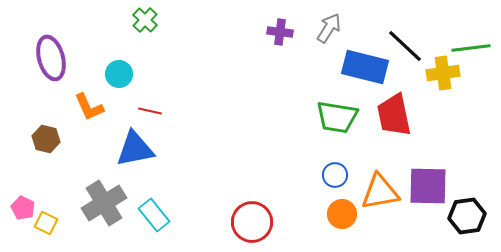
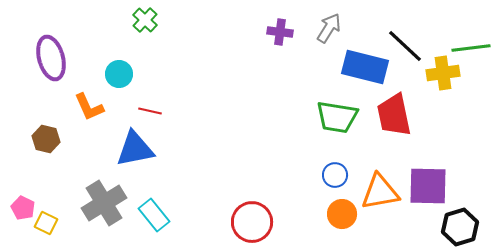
black hexagon: moved 7 px left, 11 px down; rotated 9 degrees counterclockwise
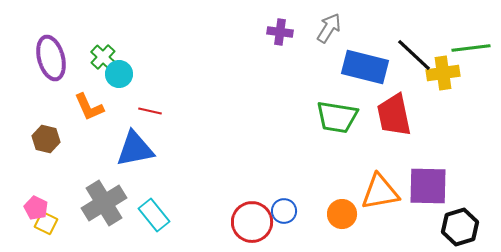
green cross: moved 42 px left, 37 px down
black line: moved 9 px right, 9 px down
blue circle: moved 51 px left, 36 px down
pink pentagon: moved 13 px right
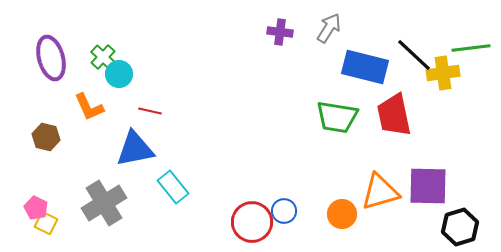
brown hexagon: moved 2 px up
orange triangle: rotated 6 degrees counterclockwise
cyan rectangle: moved 19 px right, 28 px up
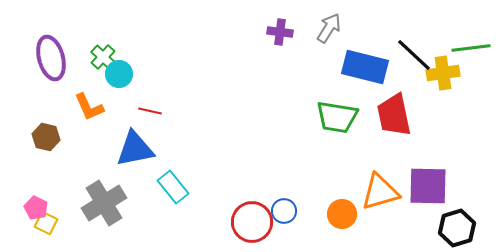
black hexagon: moved 3 px left, 1 px down
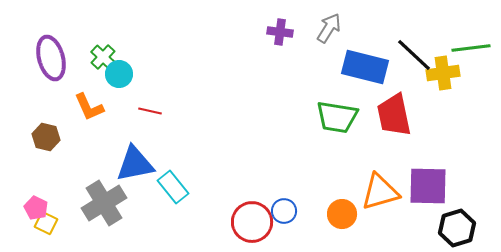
blue triangle: moved 15 px down
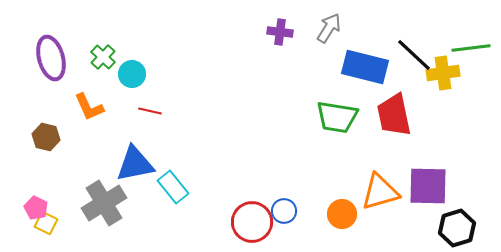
cyan circle: moved 13 px right
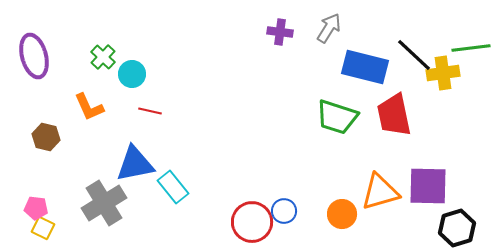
purple ellipse: moved 17 px left, 2 px up
green trapezoid: rotated 9 degrees clockwise
pink pentagon: rotated 20 degrees counterclockwise
yellow square: moved 3 px left, 5 px down
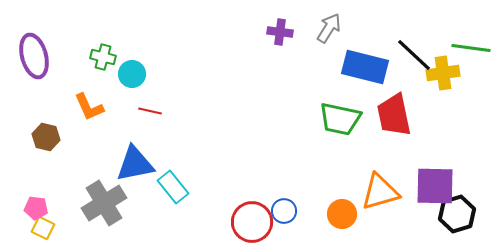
green line: rotated 15 degrees clockwise
green cross: rotated 30 degrees counterclockwise
green trapezoid: moved 3 px right, 2 px down; rotated 6 degrees counterclockwise
purple square: moved 7 px right
black hexagon: moved 14 px up
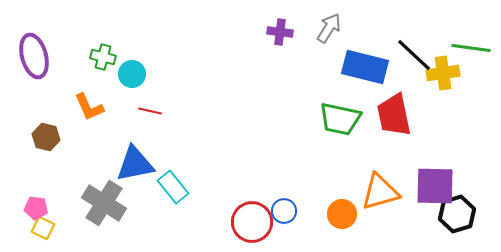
gray cross: rotated 27 degrees counterclockwise
